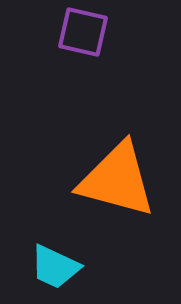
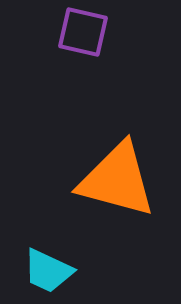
cyan trapezoid: moved 7 px left, 4 px down
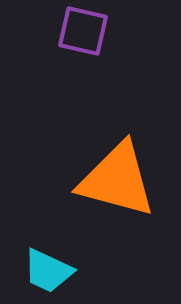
purple square: moved 1 px up
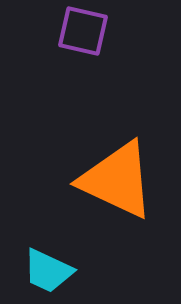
orange triangle: rotated 10 degrees clockwise
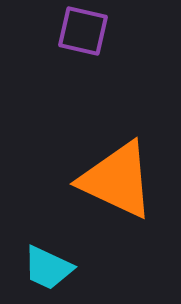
cyan trapezoid: moved 3 px up
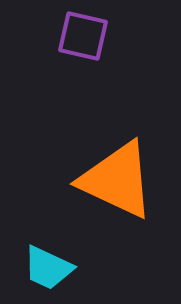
purple square: moved 5 px down
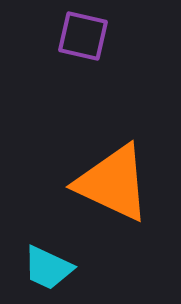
orange triangle: moved 4 px left, 3 px down
